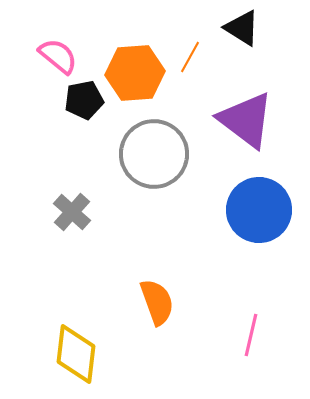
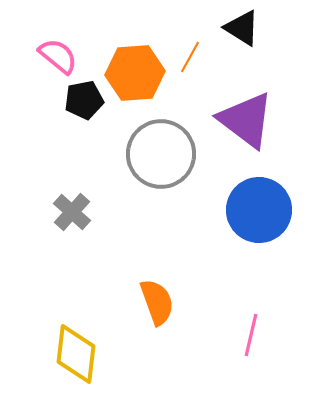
gray circle: moved 7 px right
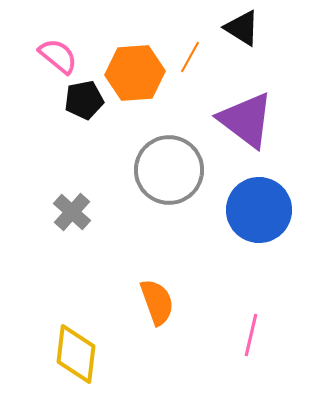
gray circle: moved 8 px right, 16 px down
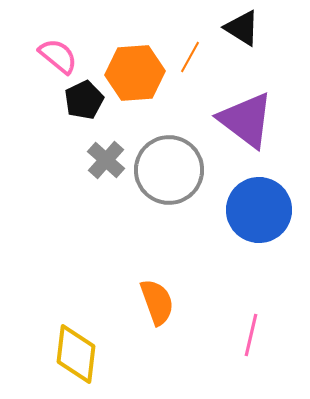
black pentagon: rotated 15 degrees counterclockwise
gray cross: moved 34 px right, 52 px up
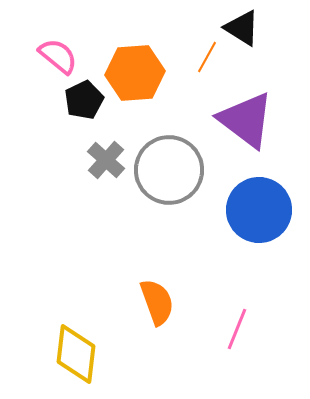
orange line: moved 17 px right
pink line: moved 14 px left, 6 px up; rotated 9 degrees clockwise
